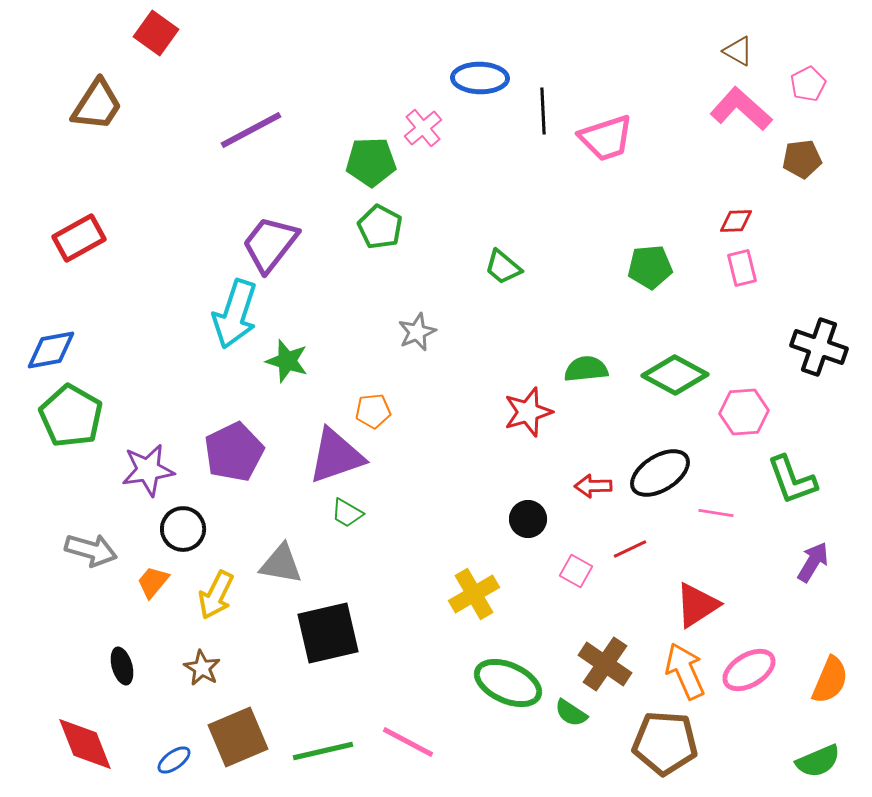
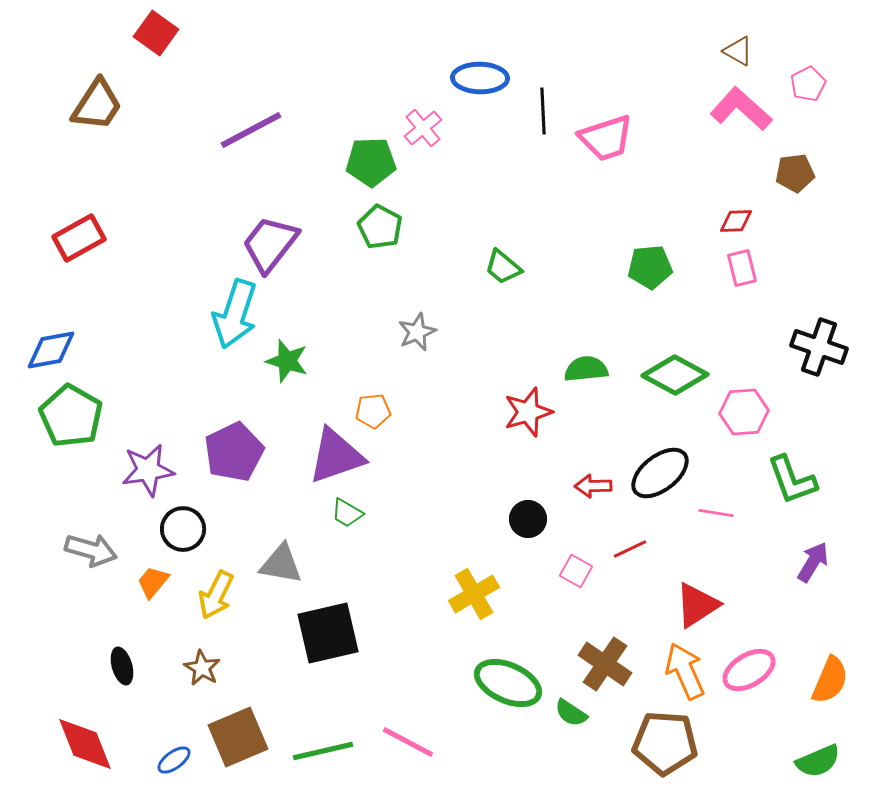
brown pentagon at (802, 159): moved 7 px left, 14 px down
black ellipse at (660, 473): rotated 6 degrees counterclockwise
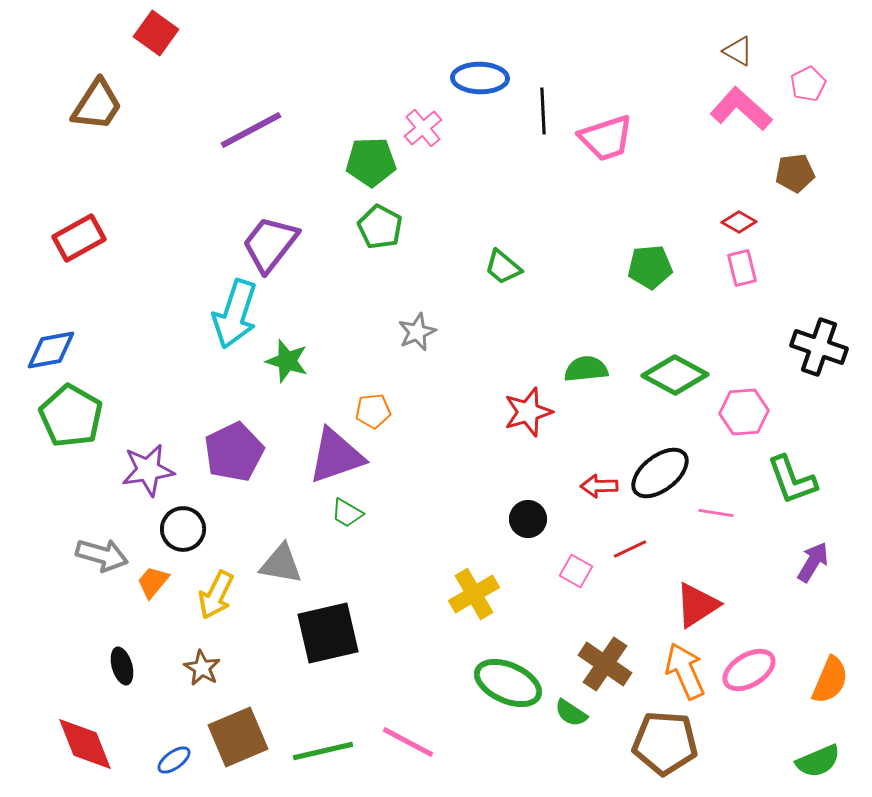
red diamond at (736, 221): moved 3 px right, 1 px down; rotated 32 degrees clockwise
red arrow at (593, 486): moved 6 px right
gray arrow at (91, 550): moved 11 px right, 5 px down
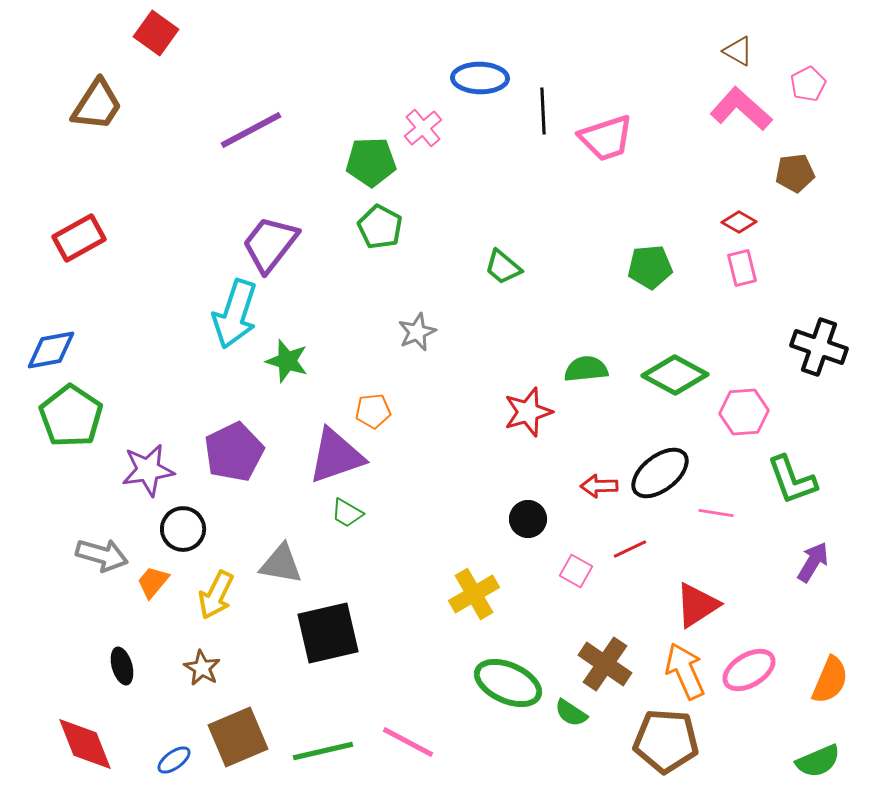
green pentagon at (71, 416): rotated 4 degrees clockwise
brown pentagon at (665, 743): moved 1 px right, 2 px up
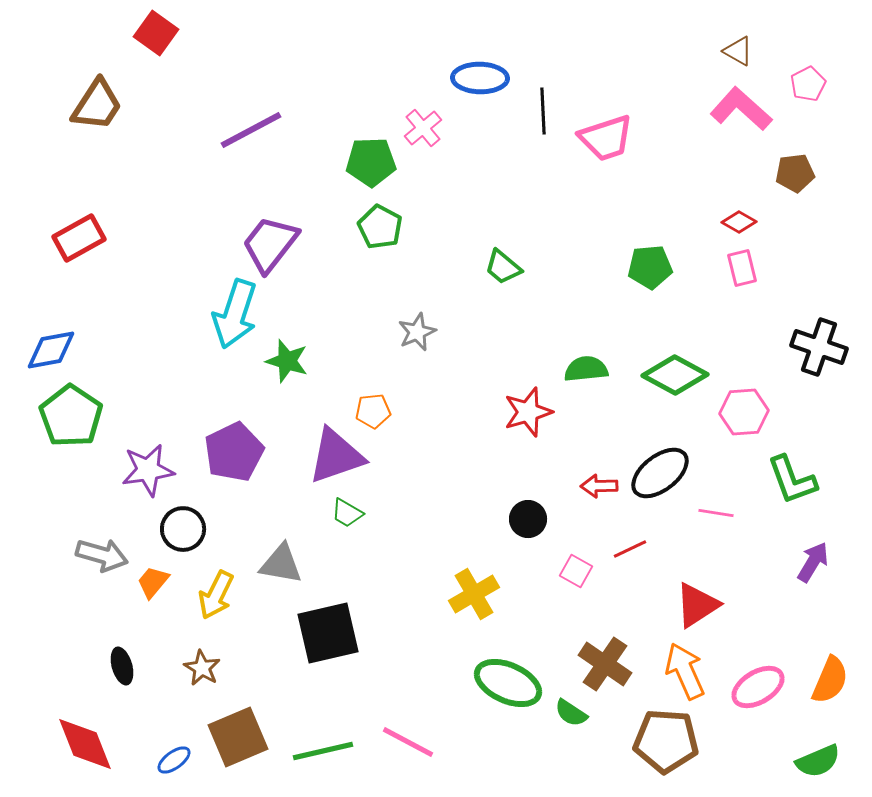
pink ellipse at (749, 670): moved 9 px right, 17 px down
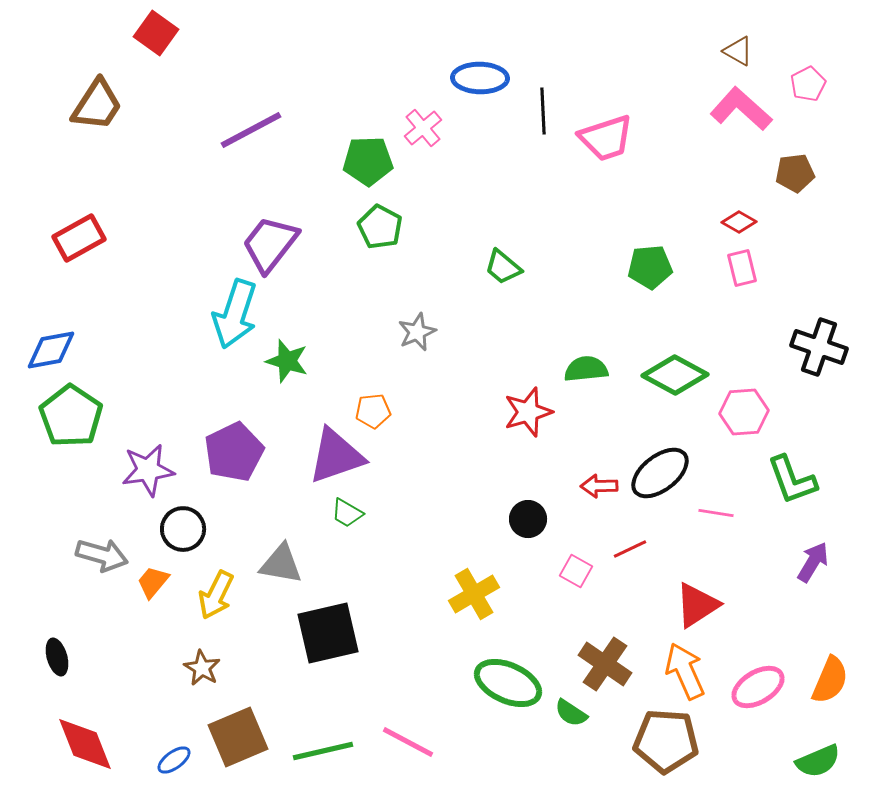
green pentagon at (371, 162): moved 3 px left, 1 px up
black ellipse at (122, 666): moved 65 px left, 9 px up
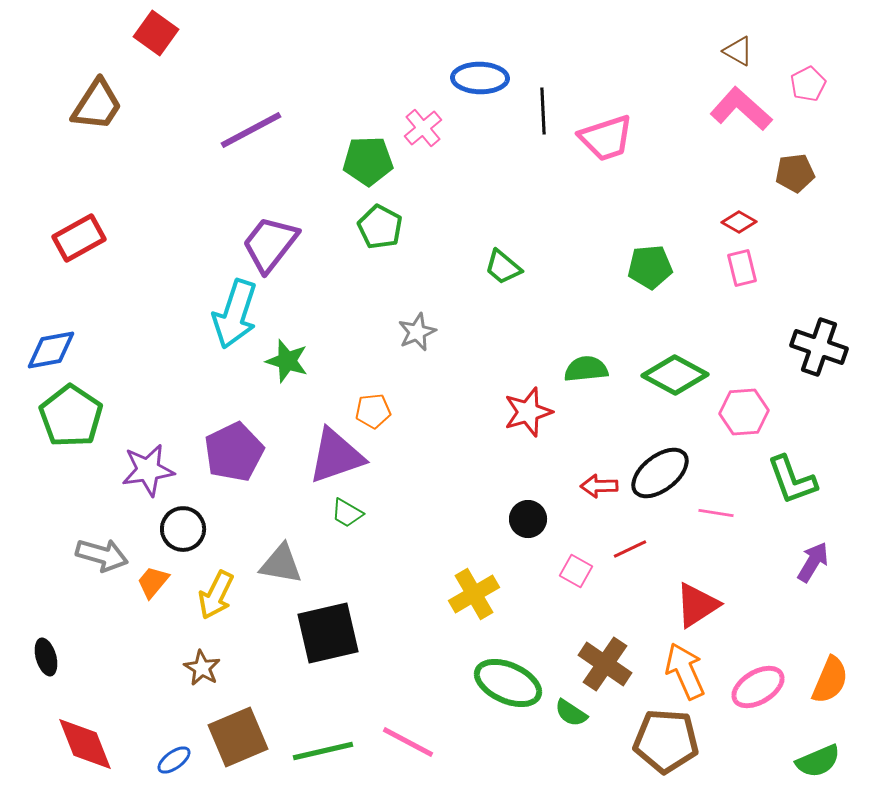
black ellipse at (57, 657): moved 11 px left
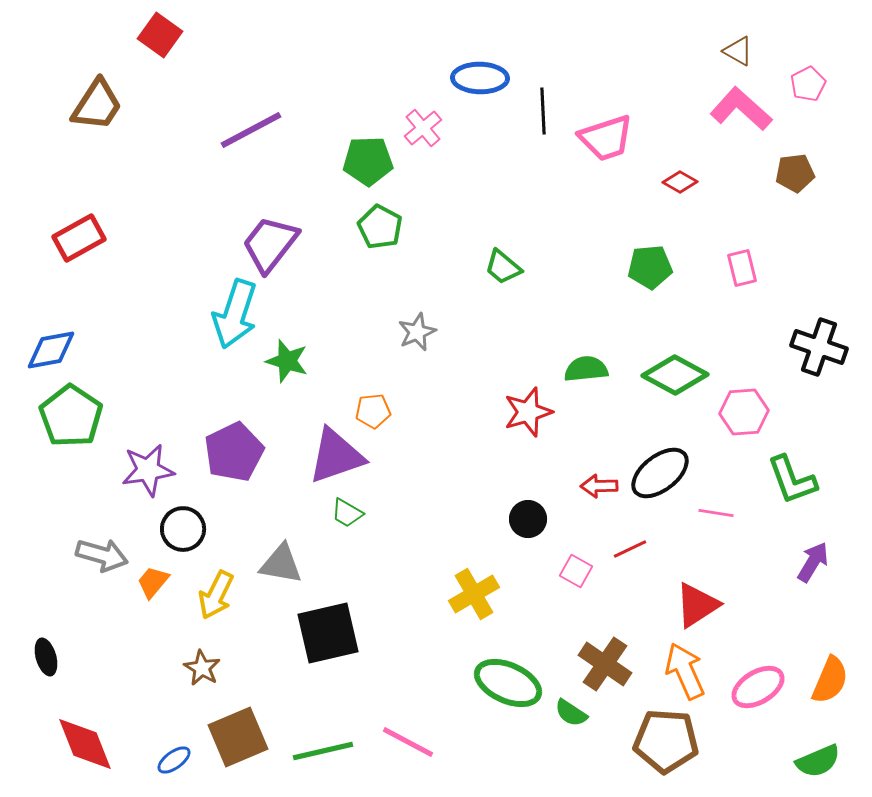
red square at (156, 33): moved 4 px right, 2 px down
red diamond at (739, 222): moved 59 px left, 40 px up
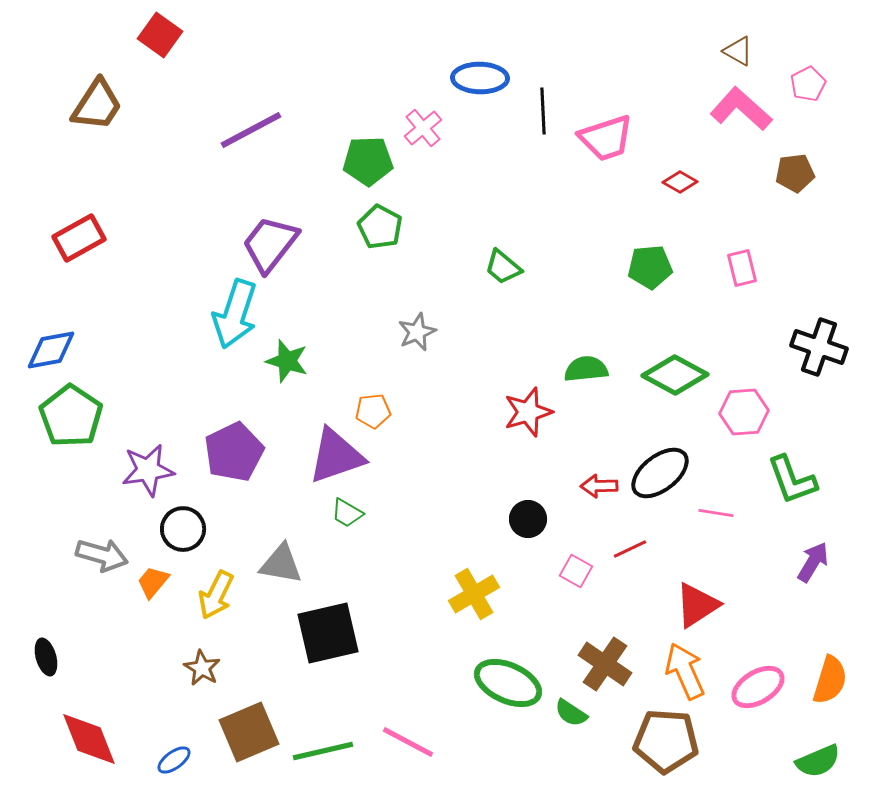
orange semicircle at (830, 680): rotated 6 degrees counterclockwise
brown square at (238, 737): moved 11 px right, 5 px up
red diamond at (85, 744): moved 4 px right, 5 px up
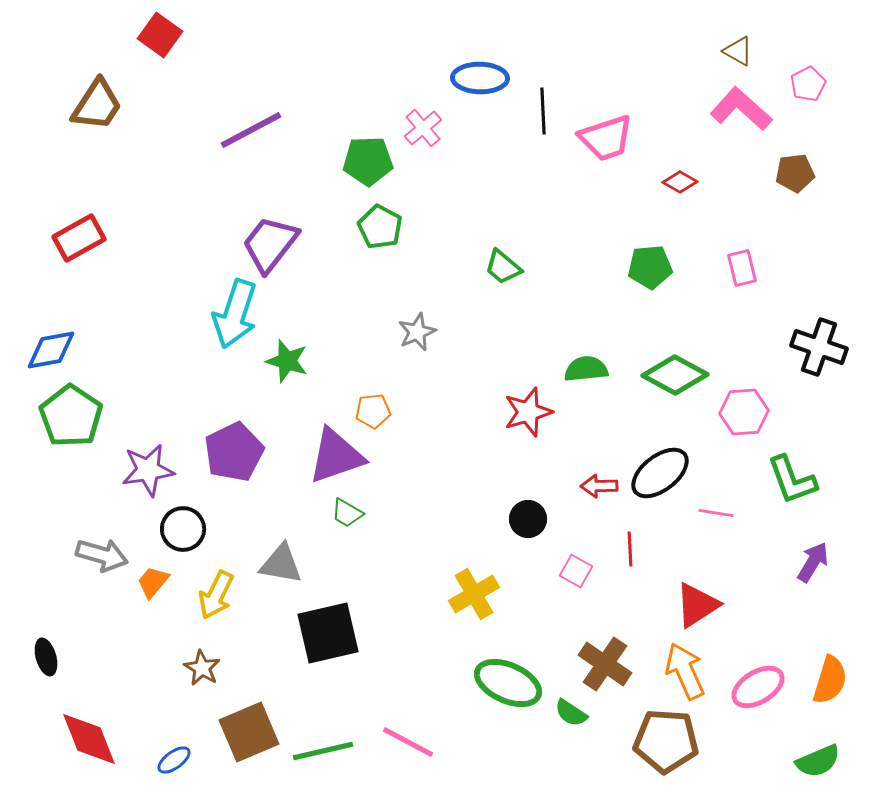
red line at (630, 549): rotated 68 degrees counterclockwise
